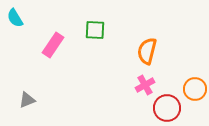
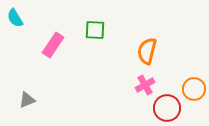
orange circle: moved 1 px left
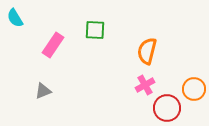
gray triangle: moved 16 px right, 9 px up
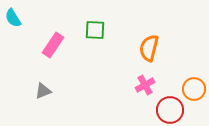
cyan semicircle: moved 2 px left
orange semicircle: moved 2 px right, 3 px up
red circle: moved 3 px right, 2 px down
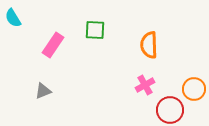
orange semicircle: moved 3 px up; rotated 16 degrees counterclockwise
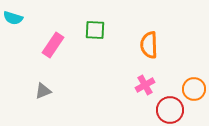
cyan semicircle: rotated 42 degrees counterclockwise
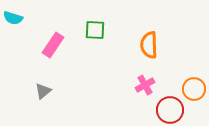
gray triangle: rotated 18 degrees counterclockwise
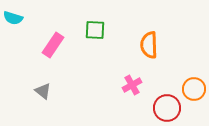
pink cross: moved 13 px left
gray triangle: rotated 42 degrees counterclockwise
red circle: moved 3 px left, 2 px up
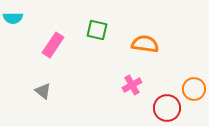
cyan semicircle: rotated 18 degrees counterclockwise
green square: moved 2 px right; rotated 10 degrees clockwise
orange semicircle: moved 4 px left, 1 px up; rotated 100 degrees clockwise
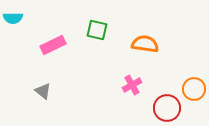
pink rectangle: rotated 30 degrees clockwise
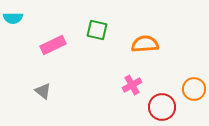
orange semicircle: rotated 12 degrees counterclockwise
red circle: moved 5 px left, 1 px up
